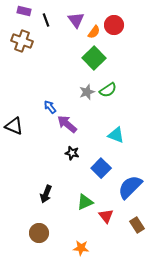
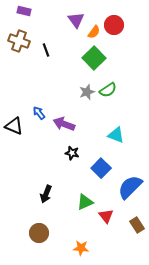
black line: moved 30 px down
brown cross: moved 3 px left
blue arrow: moved 11 px left, 6 px down
purple arrow: moved 3 px left; rotated 20 degrees counterclockwise
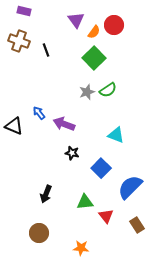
green triangle: rotated 18 degrees clockwise
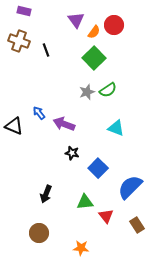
cyan triangle: moved 7 px up
blue square: moved 3 px left
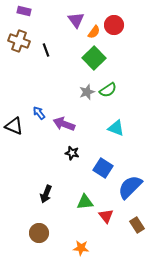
blue square: moved 5 px right; rotated 12 degrees counterclockwise
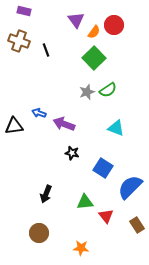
blue arrow: rotated 32 degrees counterclockwise
black triangle: rotated 30 degrees counterclockwise
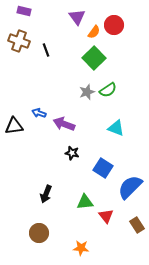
purple triangle: moved 1 px right, 3 px up
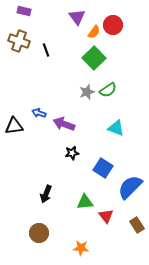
red circle: moved 1 px left
black star: rotated 24 degrees counterclockwise
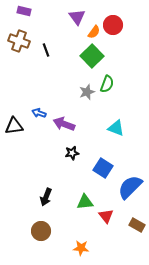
green square: moved 2 px left, 2 px up
green semicircle: moved 1 px left, 6 px up; rotated 36 degrees counterclockwise
black arrow: moved 3 px down
brown rectangle: rotated 28 degrees counterclockwise
brown circle: moved 2 px right, 2 px up
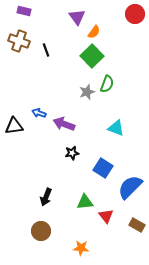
red circle: moved 22 px right, 11 px up
